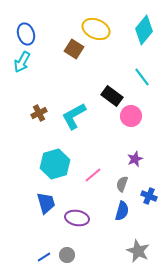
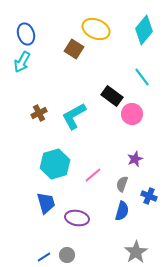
pink circle: moved 1 px right, 2 px up
gray star: moved 2 px left, 1 px down; rotated 15 degrees clockwise
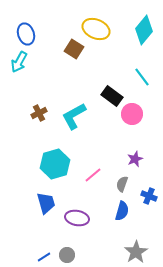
cyan arrow: moved 3 px left
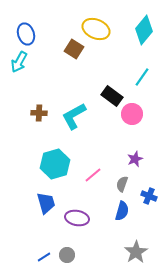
cyan line: rotated 72 degrees clockwise
brown cross: rotated 28 degrees clockwise
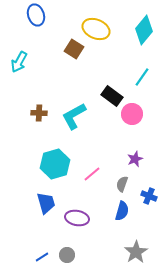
blue ellipse: moved 10 px right, 19 px up
pink line: moved 1 px left, 1 px up
blue line: moved 2 px left
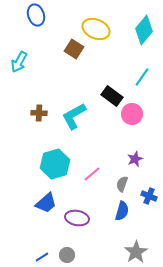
blue trapezoid: rotated 65 degrees clockwise
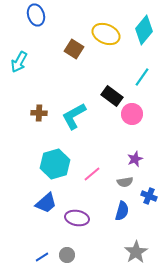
yellow ellipse: moved 10 px right, 5 px down
gray semicircle: moved 3 px right, 2 px up; rotated 119 degrees counterclockwise
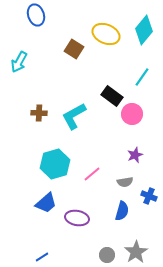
purple star: moved 4 px up
gray circle: moved 40 px right
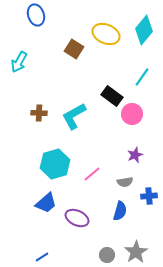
blue cross: rotated 28 degrees counterclockwise
blue semicircle: moved 2 px left
purple ellipse: rotated 15 degrees clockwise
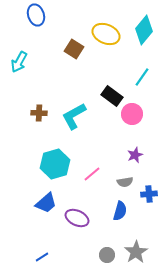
blue cross: moved 2 px up
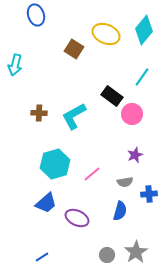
cyan arrow: moved 4 px left, 3 px down; rotated 15 degrees counterclockwise
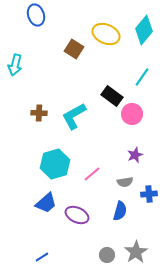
purple ellipse: moved 3 px up
